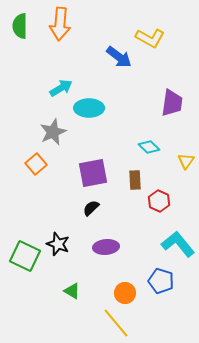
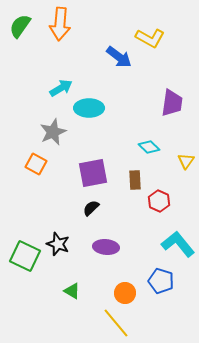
green semicircle: rotated 35 degrees clockwise
orange square: rotated 20 degrees counterclockwise
purple ellipse: rotated 10 degrees clockwise
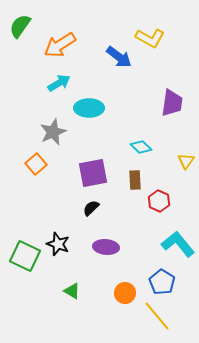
orange arrow: moved 21 px down; rotated 52 degrees clockwise
cyan arrow: moved 2 px left, 5 px up
cyan diamond: moved 8 px left
orange square: rotated 20 degrees clockwise
blue pentagon: moved 1 px right, 1 px down; rotated 15 degrees clockwise
yellow line: moved 41 px right, 7 px up
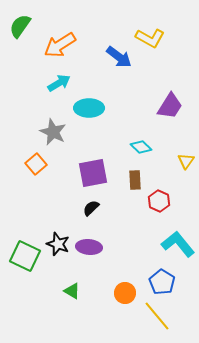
purple trapezoid: moved 2 px left, 3 px down; rotated 24 degrees clockwise
gray star: rotated 24 degrees counterclockwise
purple ellipse: moved 17 px left
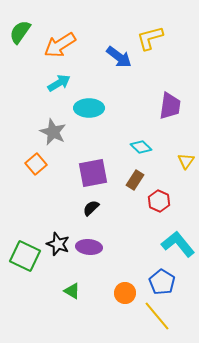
green semicircle: moved 6 px down
yellow L-shape: rotated 136 degrees clockwise
purple trapezoid: rotated 24 degrees counterclockwise
brown rectangle: rotated 36 degrees clockwise
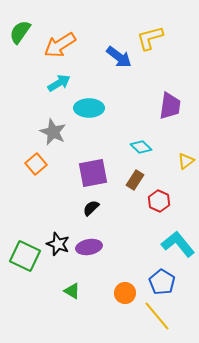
yellow triangle: rotated 18 degrees clockwise
purple ellipse: rotated 15 degrees counterclockwise
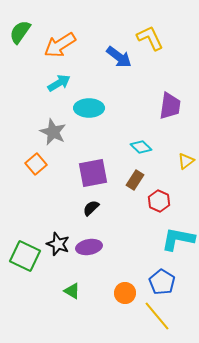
yellow L-shape: rotated 80 degrees clockwise
cyan L-shape: moved 5 px up; rotated 40 degrees counterclockwise
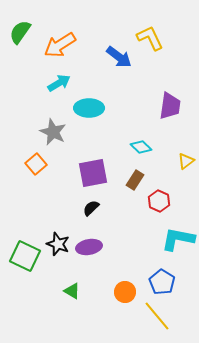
orange circle: moved 1 px up
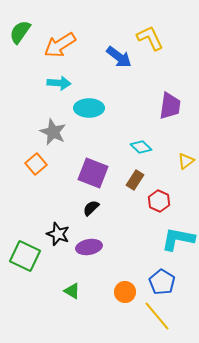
cyan arrow: rotated 35 degrees clockwise
purple square: rotated 32 degrees clockwise
black star: moved 10 px up
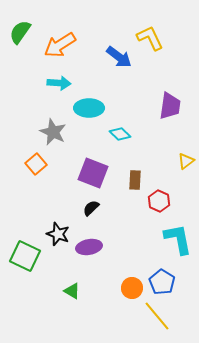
cyan diamond: moved 21 px left, 13 px up
brown rectangle: rotated 30 degrees counterclockwise
cyan L-shape: rotated 68 degrees clockwise
orange circle: moved 7 px right, 4 px up
